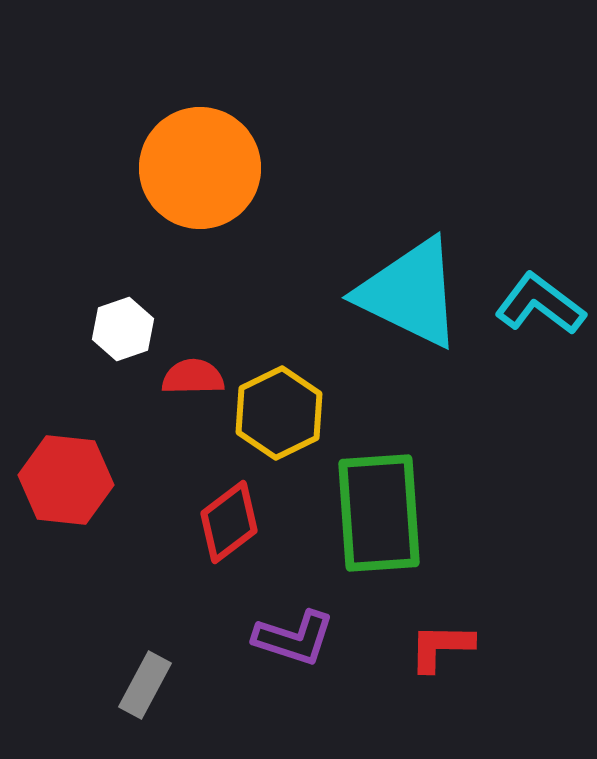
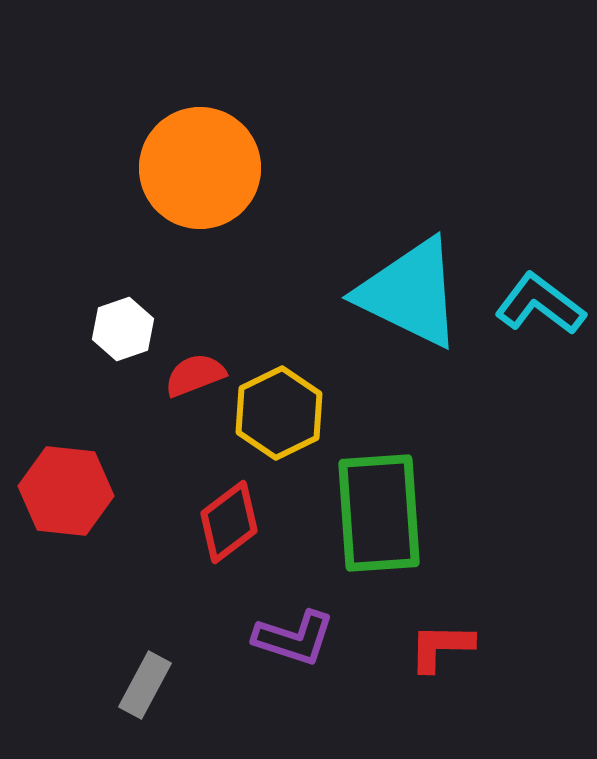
red semicircle: moved 2 px right, 2 px up; rotated 20 degrees counterclockwise
red hexagon: moved 11 px down
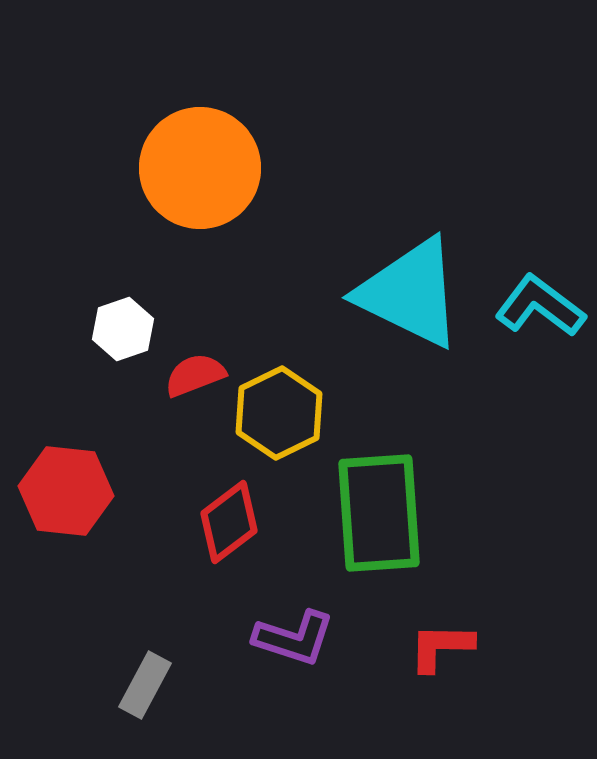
cyan L-shape: moved 2 px down
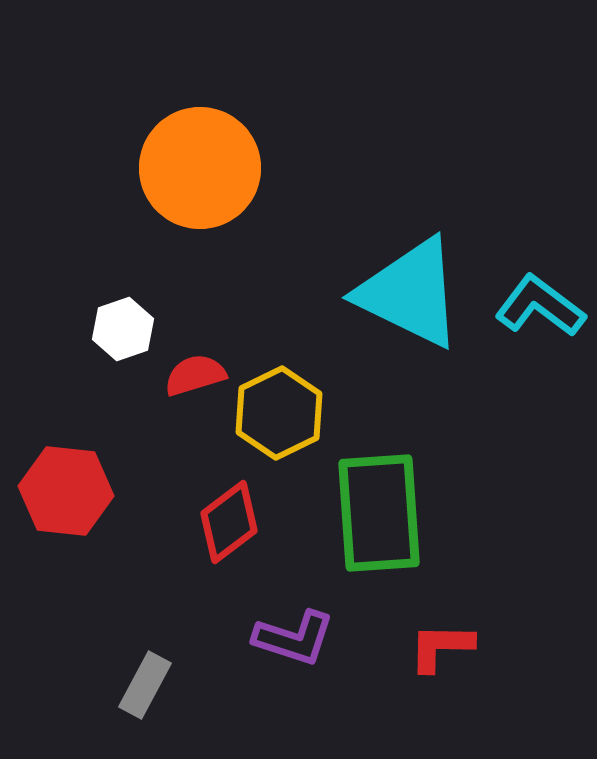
red semicircle: rotated 4 degrees clockwise
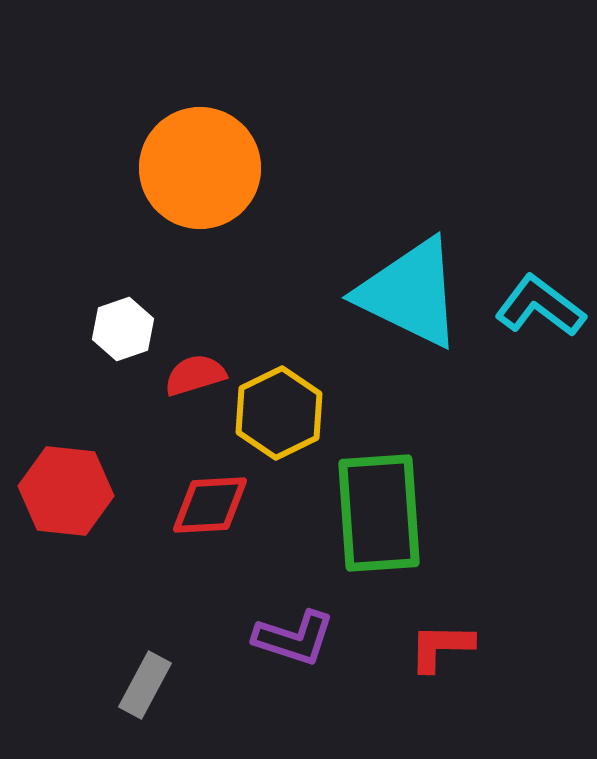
red diamond: moved 19 px left, 17 px up; rotated 34 degrees clockwise
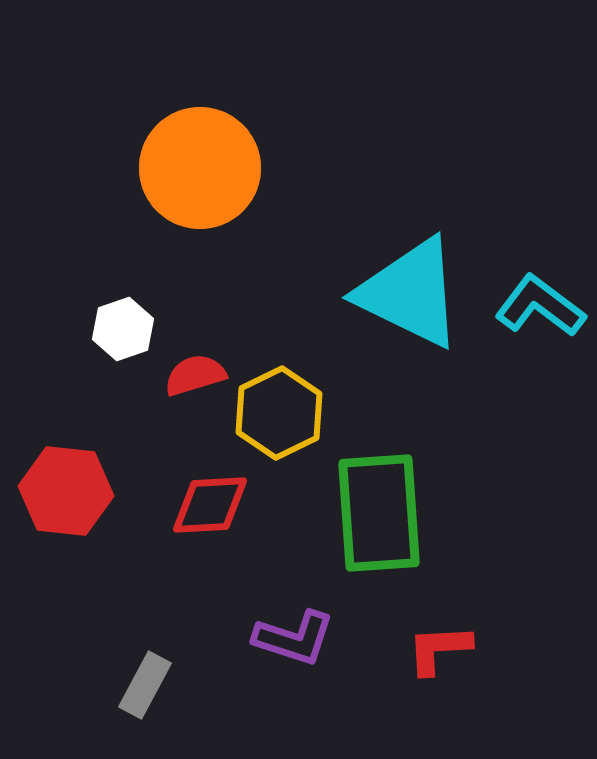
red L-shape: moved 2 px left, 2 px down; rotated 4 degrees counterclockwise
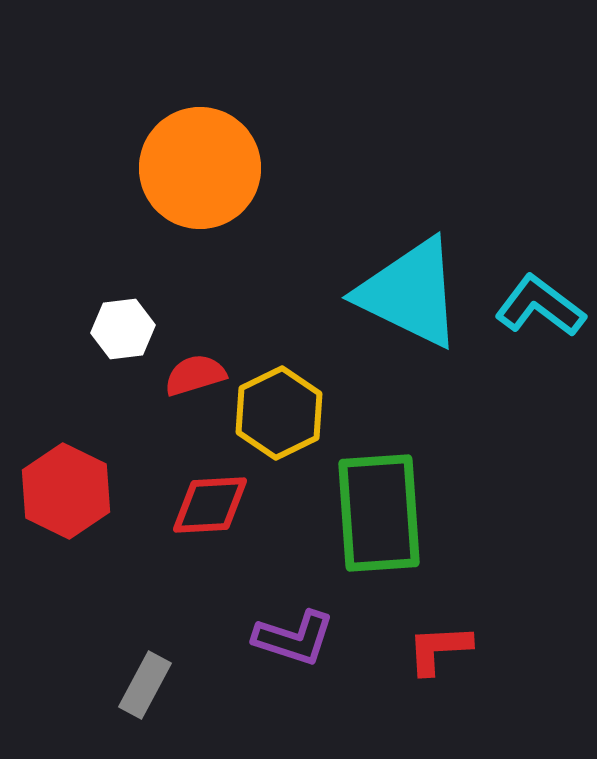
white hexagon: rotated 12 degrees clockwise
red hexagon: rotated 20 degrees clockwise
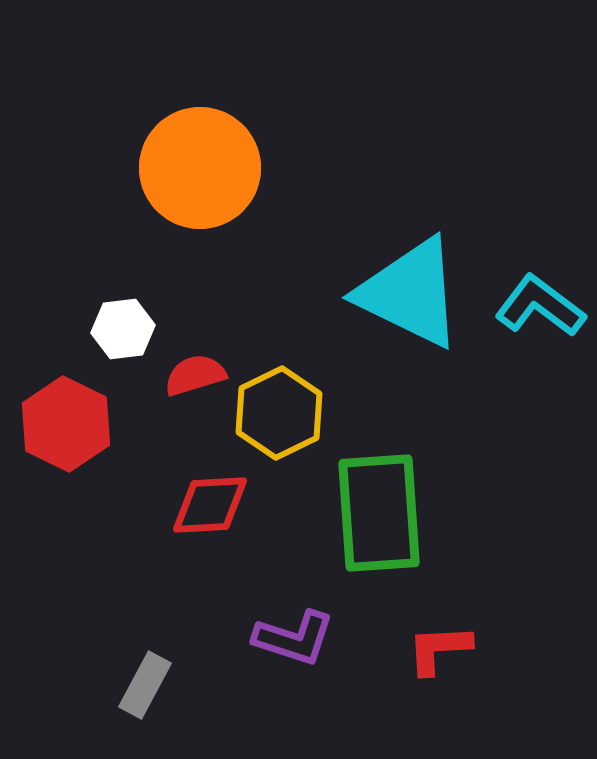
red hexagon: moved 67 px up
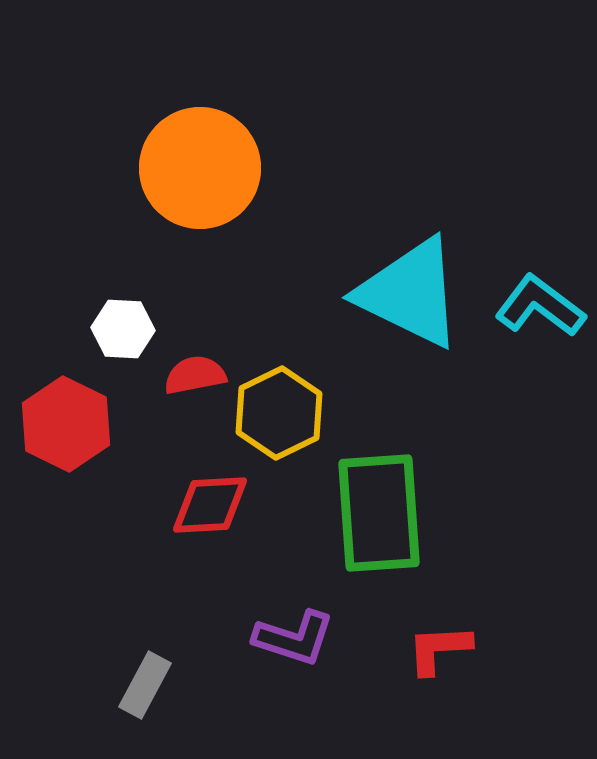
white hexagon: rotated 10 degrees clockwise
red semicircle: rotated 6 degrees clockwise
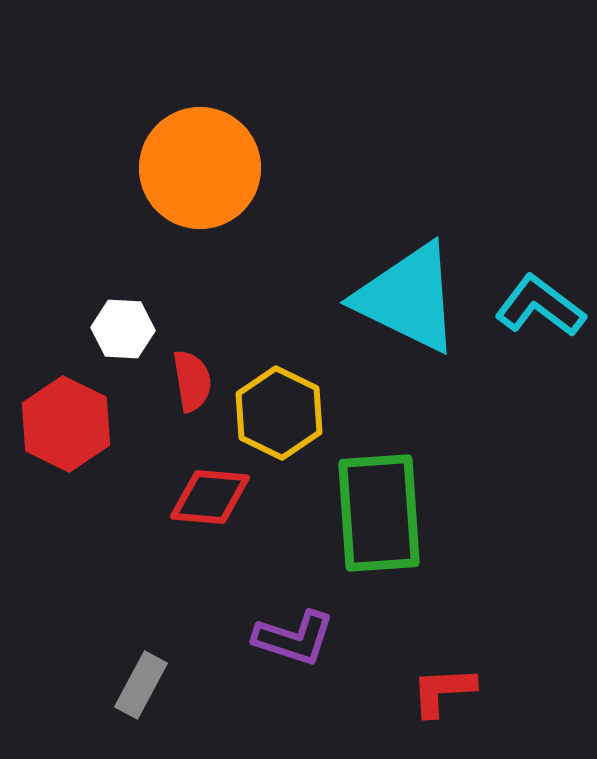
cyan triangle: moved 2 px left, 5 px down
red semicircle: moved 3 px left, 6 px down; rotated 92 degrees clockwise
yellow hexagon: rotated 8 degrees counterclockwise
red diamond: moved 8 px up; rotated 8 degrees clockwise
red L-shape: moved 4 px right, 42 px down
gray rectangle: moved 4 px left
